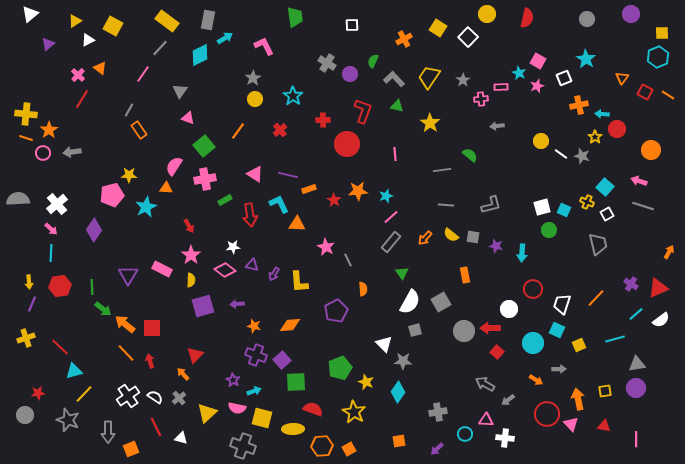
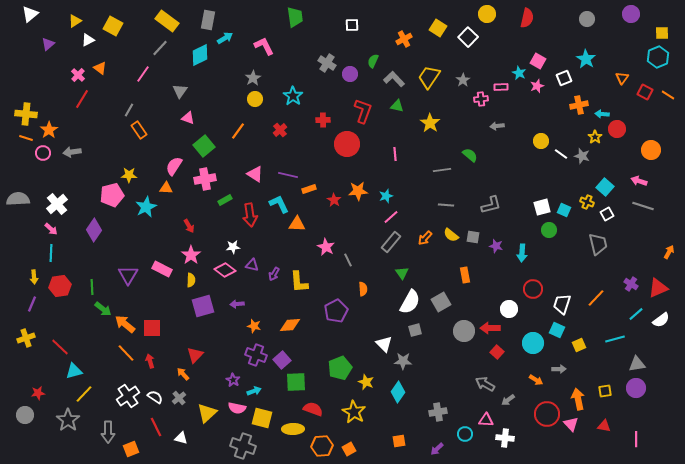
yellow arrow at (29, 282): moved 5 px right, 5 px up
gray star at (68, 420): rotated 15 degrees clockwise
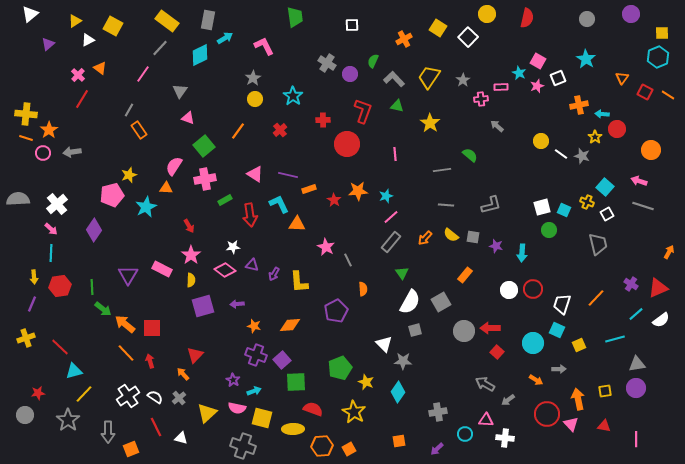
white square at (564, 78): moved 6 px left
gray arrow at (497, 126): rotated 48 degrees clockwise
yellow star at (129, 175): rotated 21 degrees counterclockwise
orange rectangle at (465, 275): rotated 49 degrees clockwise
white circle at (509, 309): moved 19 px up
